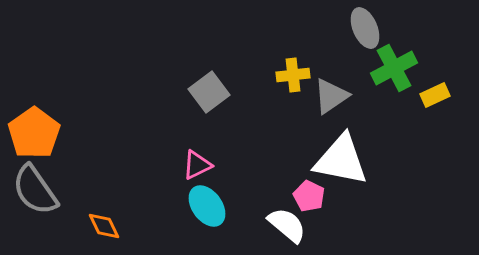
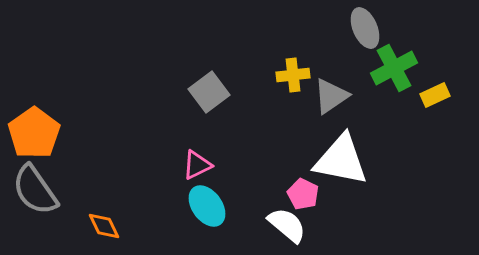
pink pentagon: moved 6 px left, 2 px up
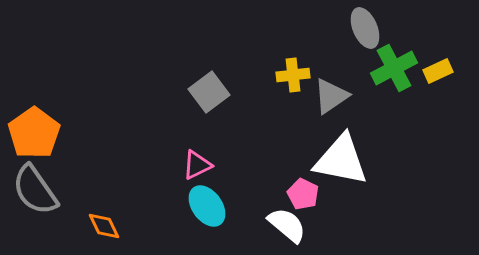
yellow rectangle: moved 3 px right, 24 px up
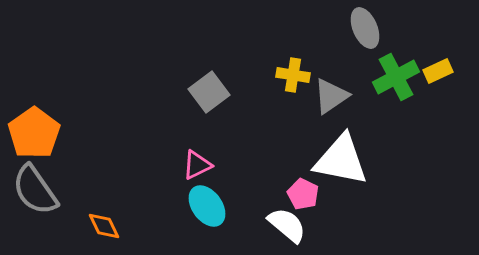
green cross: moved 2 px right, 9 px down
yellow cross: rotated 16 degrees clockwise
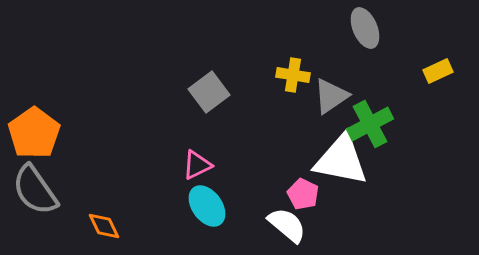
green cross: moved 26 px left, 47 px down
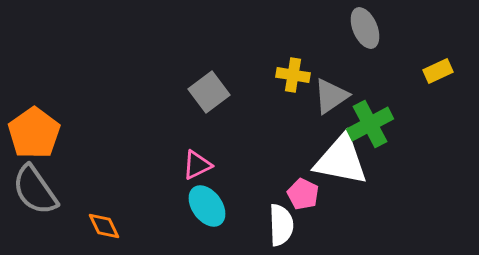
white semicircle: moved 6 px left; rotated 48 degrees clockwise
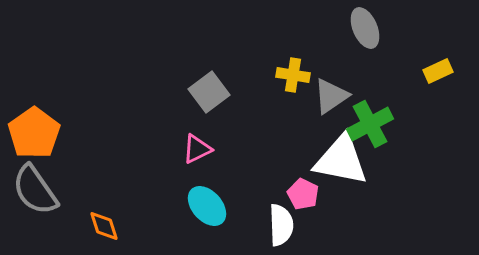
pink triangle: moved 16 px up
cyan ellipse: rotated 6 degrees counterclockwise
orange diamond: rotated 8 degrees clockwise
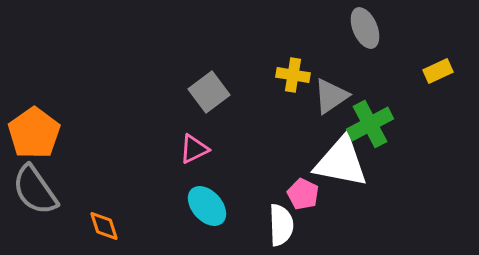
pink triangle: moved 3 px left
white triangle: moved 2 px down
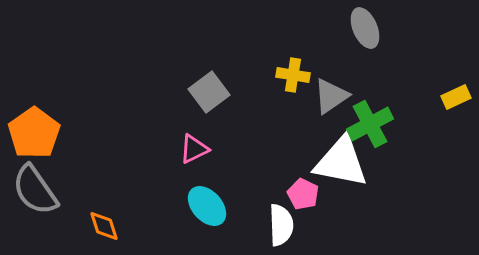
yellow rectangle: moved 18 px right, 26 px down
